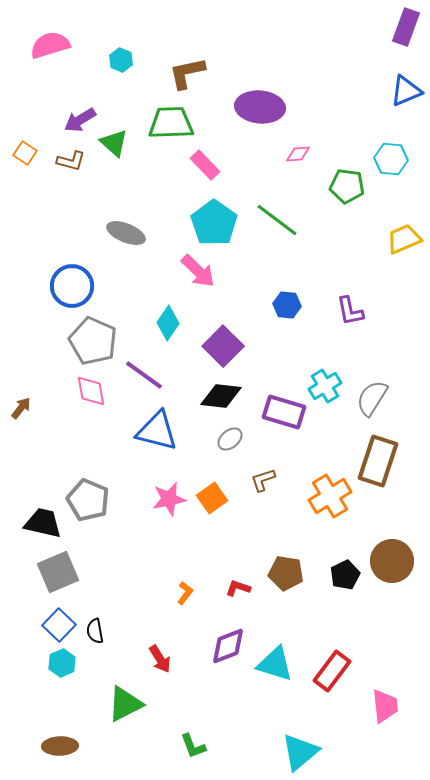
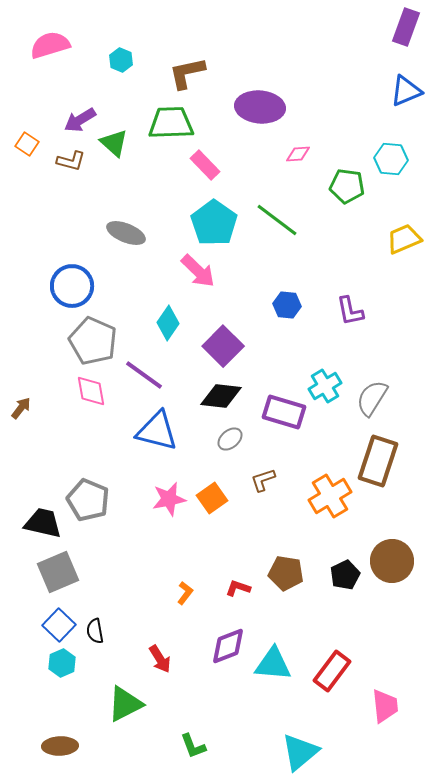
orange square at (25, 153): moved 2 px right, 9 px up
cyan triangle at (275, 664): moved 2 px left; rotated 12 degrees counterclockwise
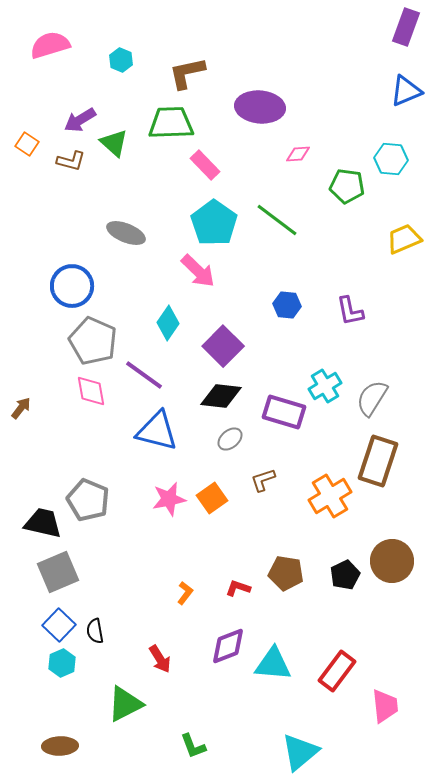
red rectangle at (332, 671): moved 5 px right
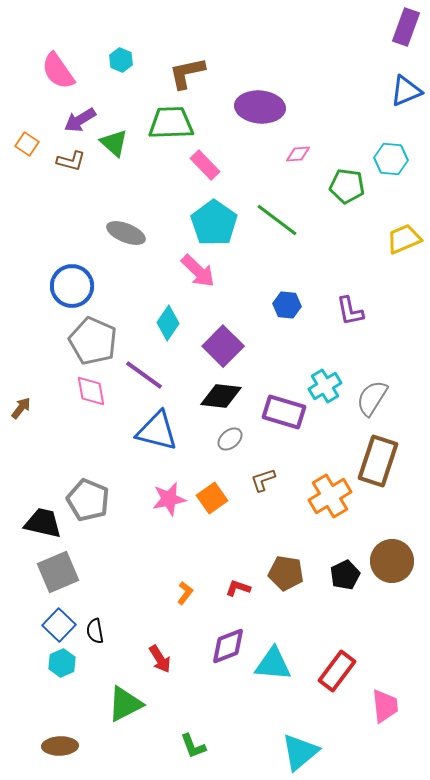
pink semicircle at (50, 45): moved 8 px right, 26 px down; rotated 108 degrees counterclockwise
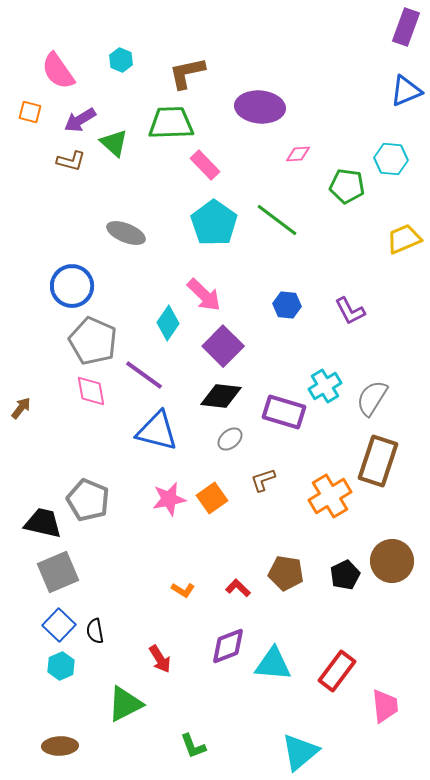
orange square at (27, 144): moved 3 px right, 32 px up; rotated 20 degrees counterclockwise
pink arrow at (198, 271): moved 6 px right, 24 px down
purple L-shape at (350, 311): rotated 16 degrees counterclockwise
red L-shape at (238, 588): rotated 25 degrees clockwise
orange L-shape at (185, 593): moved 2 px left, 3 px up; rotated 85 degrees clockwise
cyan hexagon at (62, 663): moved 1 px left, 3 px down
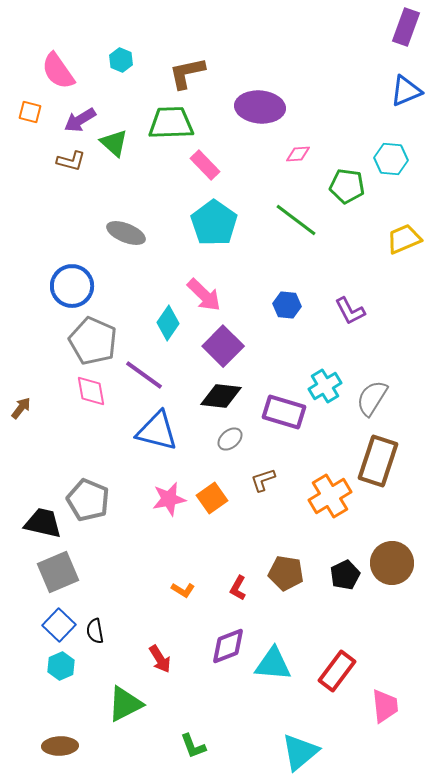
green line at (277, 220): moved 19 px right
brown circle at (392, 561): moved 2 px down
red L-shape at (238, 588): rotated 105 degrees counterclockwise
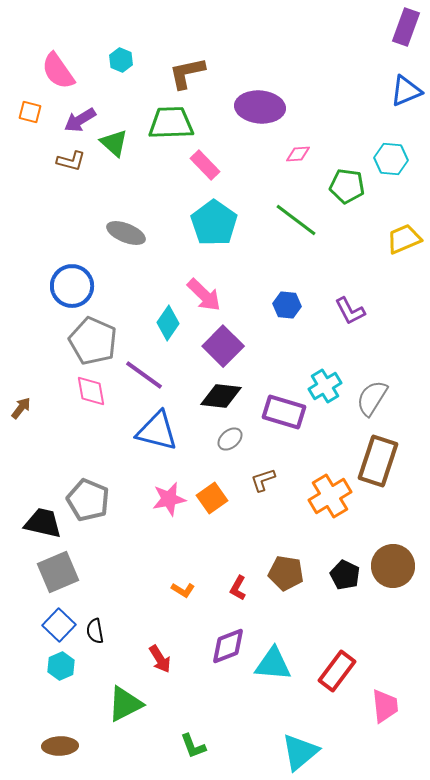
brown circle at (392, 563): moved 1 px right, 3 px down
black pentagon at (345, 575): rotated 20 degrees counterclockwise
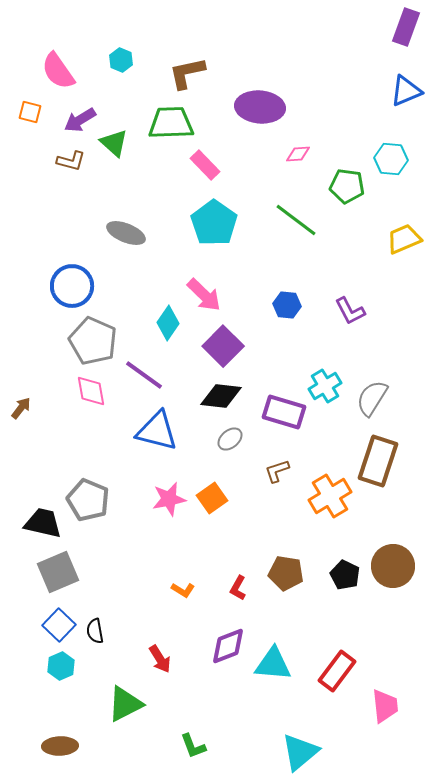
brown L-shape at (263, 480): moved 14 px right, 9 px up
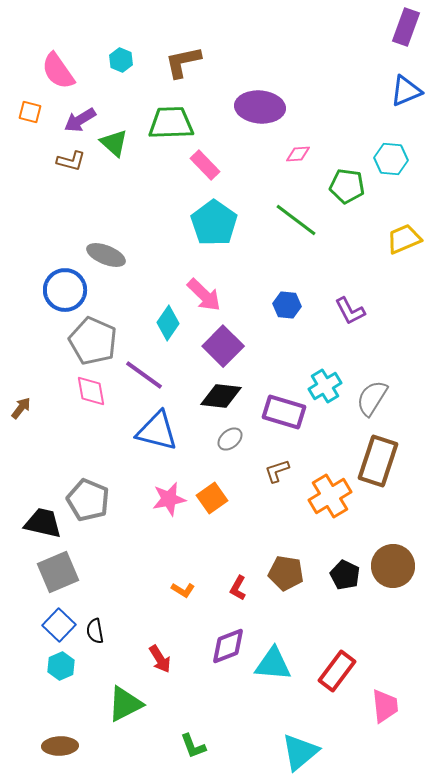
brown L-shape at (187, 73): moved 4 px left, 11 px up
gray ellipse at (126, 233): moved 20 px left, 22 px down
blue circle at (72, 286): moved 7 px left, 4 px down
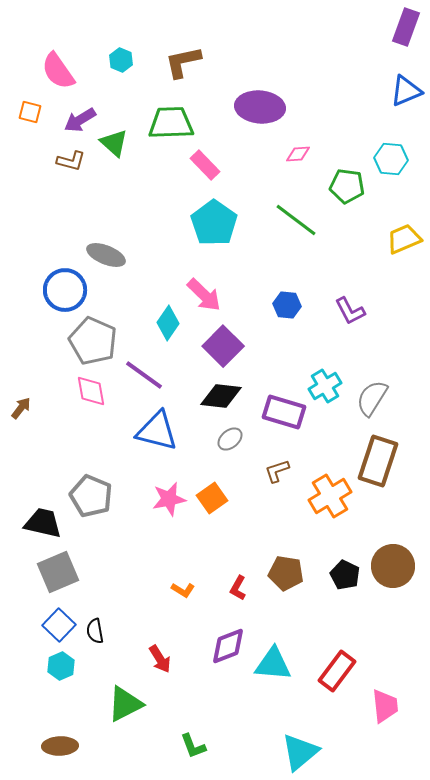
gray pentagon at (88, 500): moved 3 px right, 4 px up
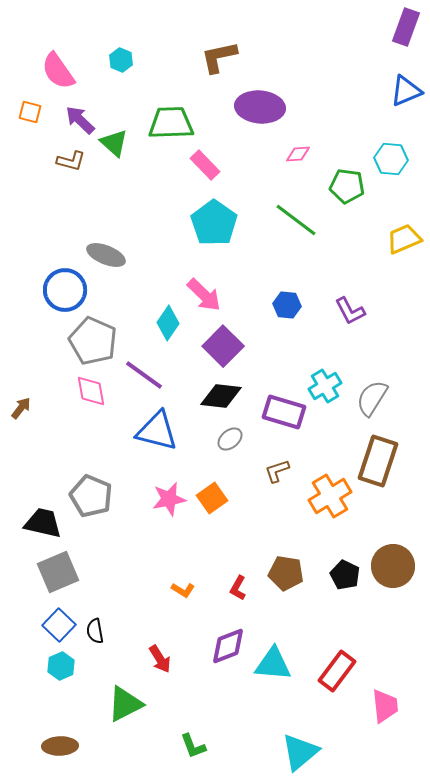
brown L-shape at (183, 62): moved 36 px right, 5 px up
purple arrow at (80, 120): rotated 76 degrees clockwise
